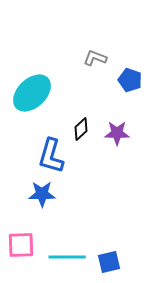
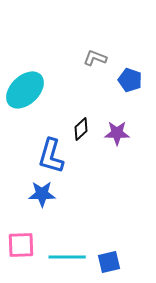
cyan ellipse: moved 7 px left, 3 px up
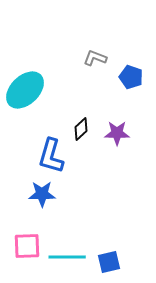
blue pentagon: moved 1 px right, 3 px up
pink square: moved 6 px right, 1 px down
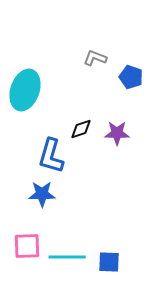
cyan ellipse: rotated 27 degrees counterclockwise
black diamond: rotated 25 degrees clockwise
blue square: rotated 15 degrees clockwise
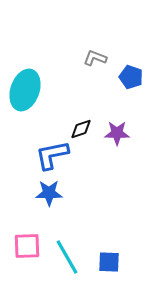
blue L-shape: moved 1 px right, 1 px up; rotated 63 degrees clockwise
blue star: moved 7 px right, 1 px up
cyan line: rotated 60 degrees clockwise
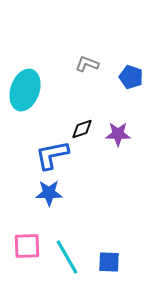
gray L-shape: moved 8 px left, 6 px down
black diamond: moved 1 px right
purple star: moved 1 px right, 1 px down
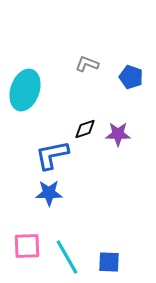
black diamond: moved 3 px right
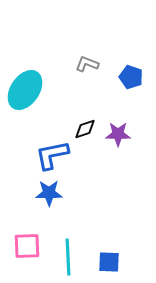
cyan ellipse: rotated 15 degrees clockwise
cyan line: moved 1 px right; rotated 27 degrees clockwise
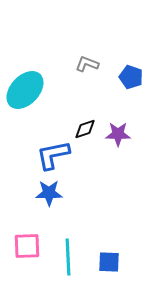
cyan ellipse: rotated 9 degrees clockwise
blue L-shape: moved 1 px right
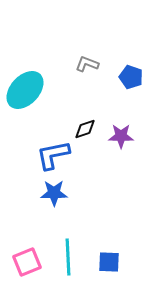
purple star: moved 3 px right, 2 px down
blue star: moved 5 px right
pink square: moved 16 px down; rotated 20 degrees counterclockwise
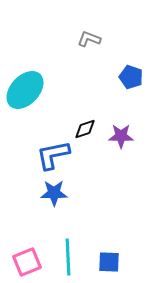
gray L-shape: moved 2 px right, 25 px up
